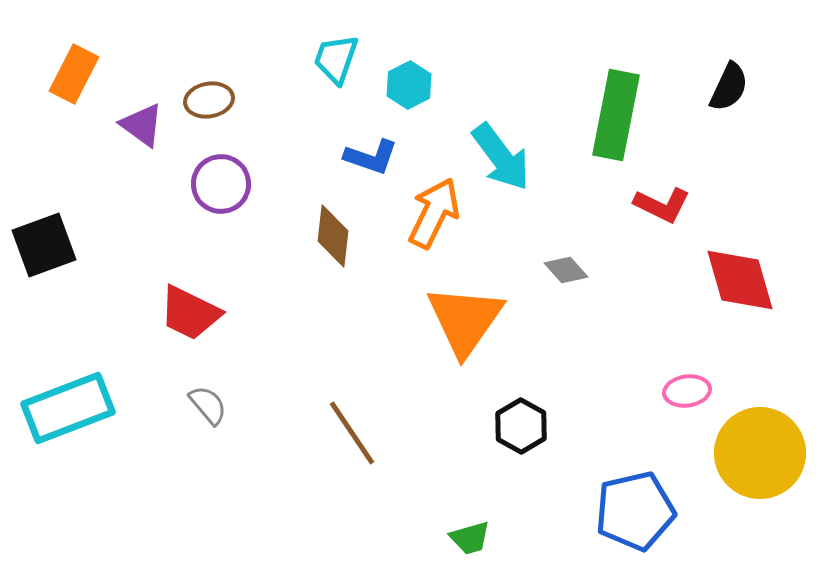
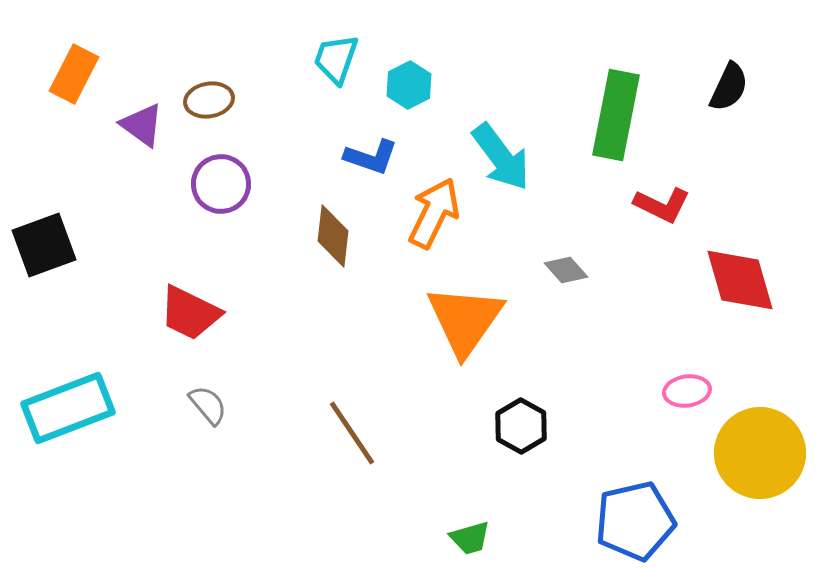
blue pentagon: moved 10 px down
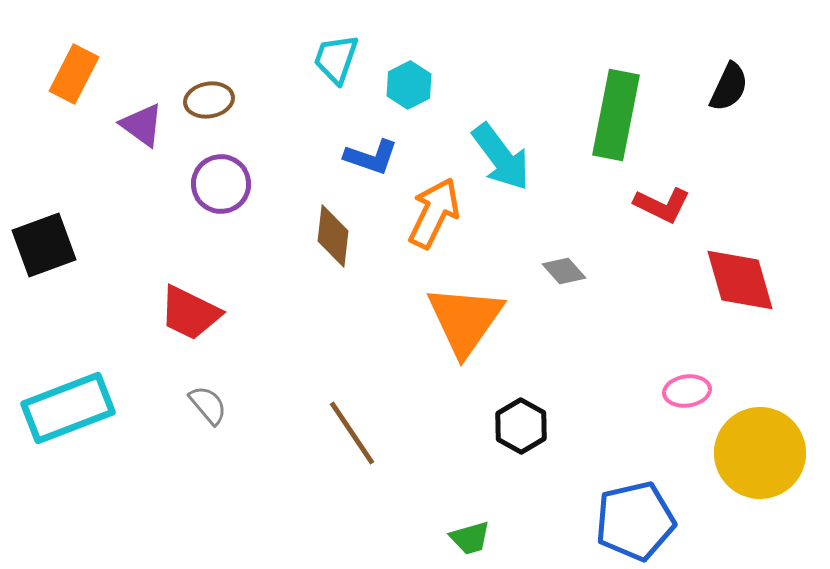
gray diamond: moved 2 px left, 1 px down
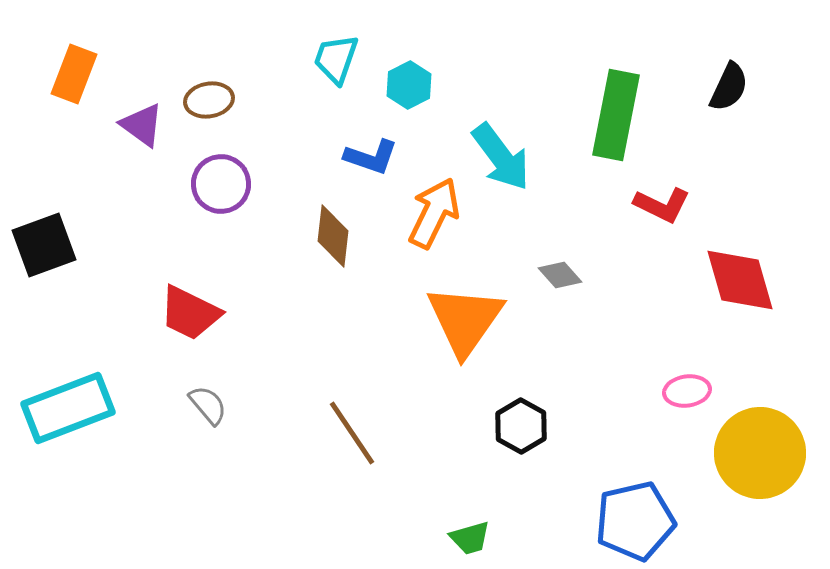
orange rectangle: rotated 6 degrees counterclockwise
gray diamond: moved 4 px left, 4 px down
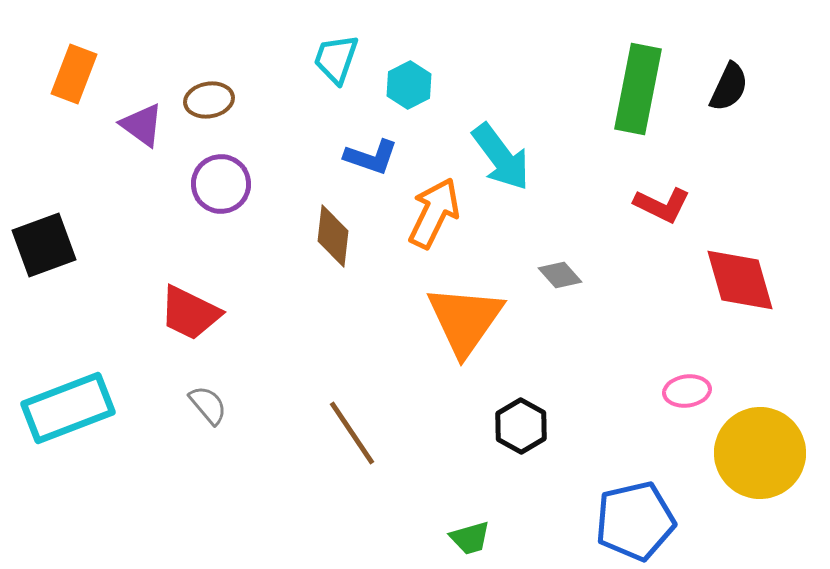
green rectangle: moved 22 px right, 26 px up
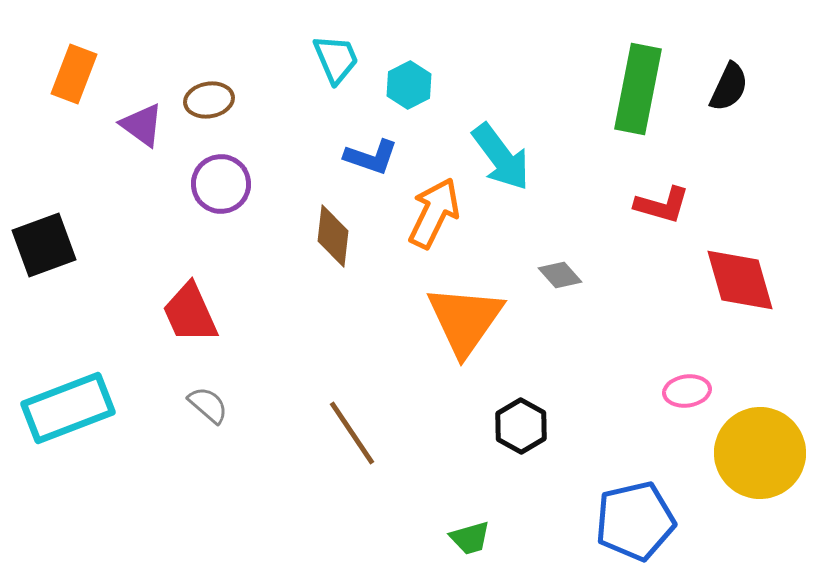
cyan trapezoid: rotated 138 degrees clockwise
red L-shape: rotated 10 degrees counterclockwise
red trapezoid: rotated 40 degrees clockwise
gray semicircle: rotated 9 degrees counterclockwise
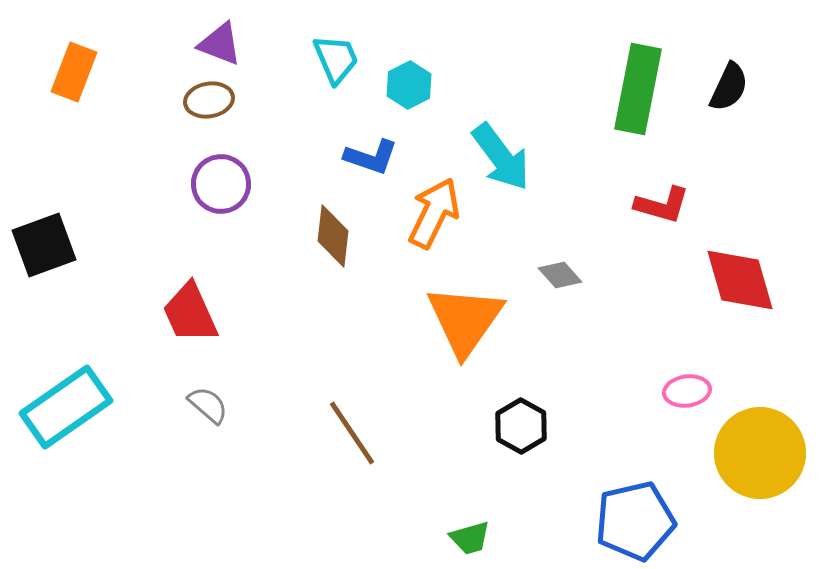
orange rectangle: moved 2 px up
purple triangle: moved 78 px right, 81 px up; rotated 15 degrees counterclockwise
cyan rectangle: moved 2 px left, 1 px up; rotated 14 degrees counterclockwise
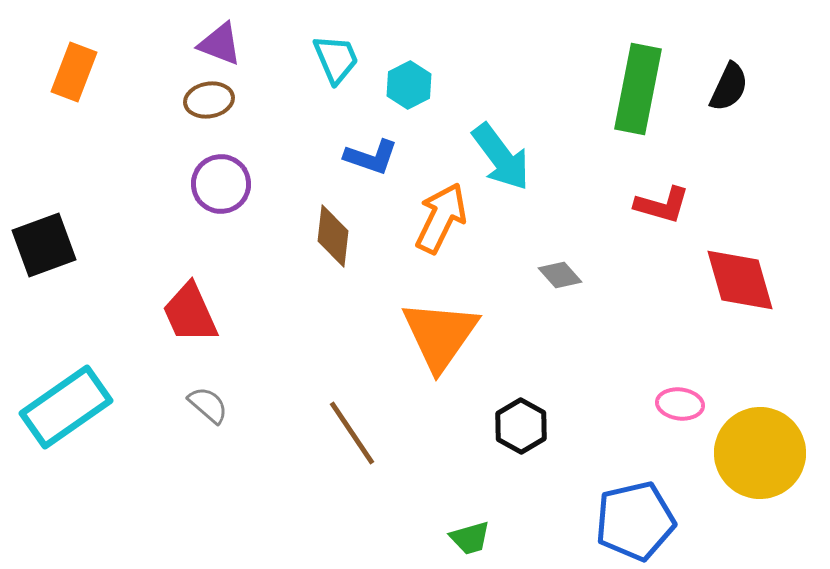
orange arrow: moved 7 px right, 5 px down
orange triangle: moved 25 px left, 15 px down
pink ellipse: moved 7 px left, 13 px down; rotated 15 degrees clockwise
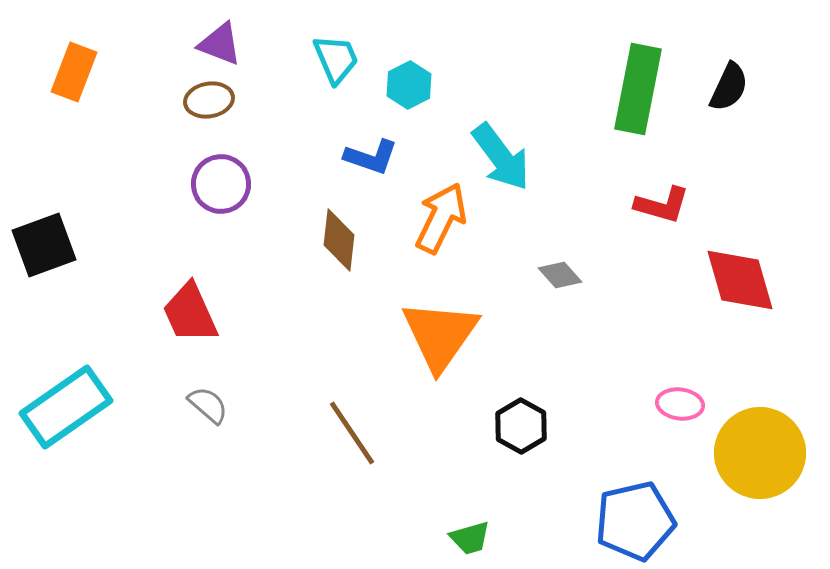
brown diamond: moved 6 px right, 4 px down
